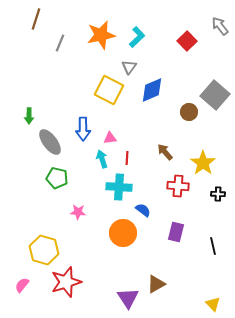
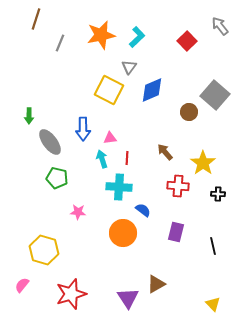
red star: moved 5 px right, 12 px down
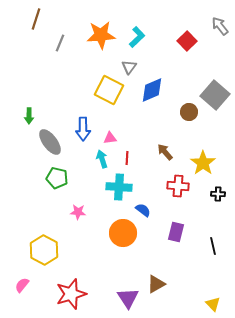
orange star: rotated 8 degrees clockwise
yellow hexagon: rotated 12 degrees clockwise
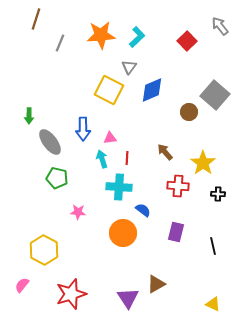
yellow triangle: rotated 21 degrees counterclockwise
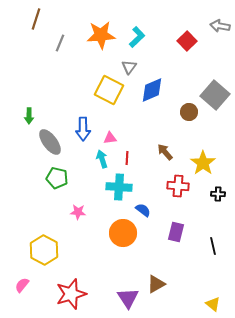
gray arrow: rotated 42 degrees counterclockwise
yellow triangle: rotated 14 degrees clockwise
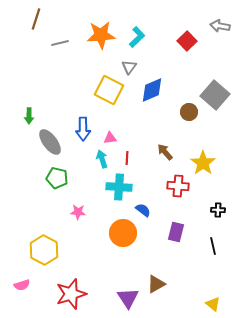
gray line: rotated 54 degrees clockwise
black cross: moved 16 px down
pink semicircle: rotated 147 degrees counterclockwise
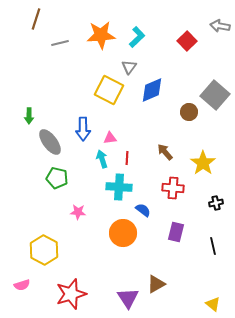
red cross: moved 5 px left, 2 px down
black cross: moved 2 px left, 7 px up; rotated 16 degrees counterclockwise
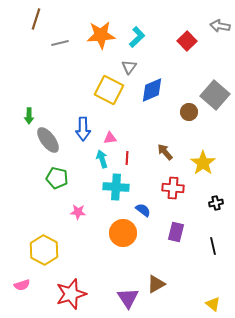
gray ellipse: moved 2 px left, 2 px up
cyan cross: moved 3 px left
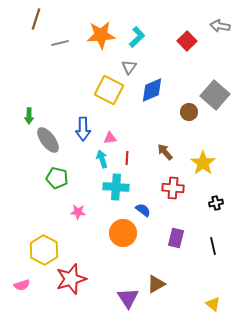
purple rectangle: moved 6 px down
red star: moved 15 px up
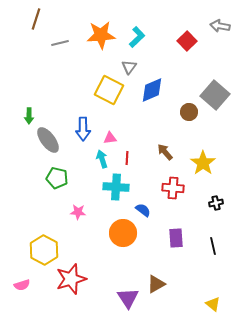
purple rectangle: rotated 18 degrees counterclockwise
